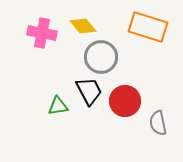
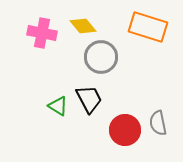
black trapezoid: moved 8 px down
red circle: moved 29 px down
green triangle: rotated 40 degrees clockwise
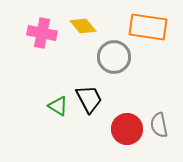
orange rectangle: rotated 9 degrees counterclockwise
gray circle: moved 13 px right
gray semicircle: moved 1 px right, 2 px down
red circle: moved 2 px right, 1 px up
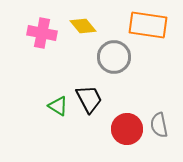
orange rectangle: moved 2 px up
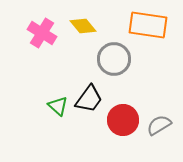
pink cross: rotated 20 degrees clockwise
gray circle: moved 2 px down
black trapezoid: rotated 64 degrees clockwise
green triangle: rotated 10 degrees clockwise
gray semicircle: rotated 70 degrees clockwise
red circle: moved 4 px left, 9 px up
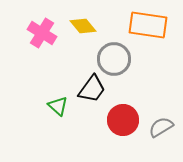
black trapezoid: moved 3 px right, 10 px up
gray semicircle: moved 2 px right, 2 px down
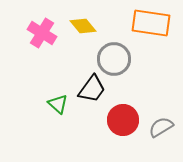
orange rectangle: moved 3 px right, 2 px up
green triangle: moved 2 px up
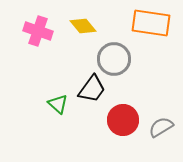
pink cross: moved 4 px left, 2 px up; rotated 12 degrees counterclockwise
